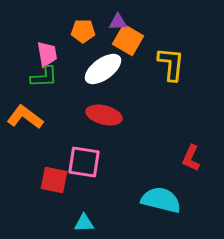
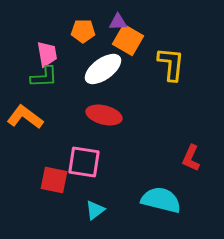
cyan triangle: moved 11 px right, 13 px up; rotated 35 degrees counterclockwise
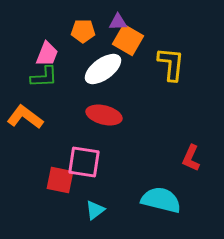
pink trapezoid: rotated 32 degrees clockwise
red square: moved 6 px right
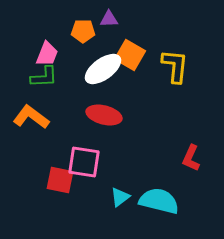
purple triangle: moved 9 px left, 3 px up
orange square: moved 2 px right, 15 px down
yellow L-shape: moved 4 px right, 2 px down
orange L-shape: moved 6 px right
cyan semicircle: moved 2 px left, 1 px down
cyan triangle: moved 25 px right, 13 px up
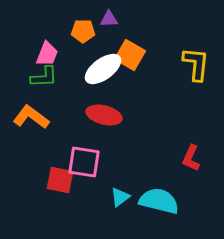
yellow L-shape: moved 21 px right, 2 px up
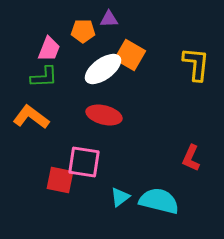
pink trapezoid: moved 2 px right, 5 px up
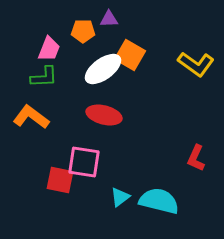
yellow L-shape: rotated 120 degrees clockwise
red L-shape: moved 5 px right
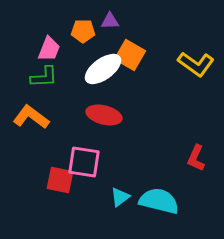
purple triangle: moved 1 px right, 2 px down
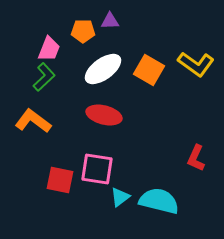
orange square: moved 19 px right, 15 px down
green L-shape: rotated 40 degrees counterclockwise
orange L-shape: moved 2 px right, 4 px down
pink square: moved 13 px right, 7 px down
